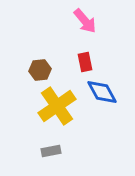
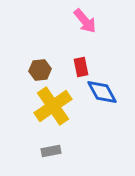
red rectangle: moved 4 px left, 5 px down
yellow cross: moved 4 px left
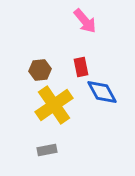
yellow cross: moved 1 px right, 1 px up
gray rectangle: moved 4 px left, 1 px up
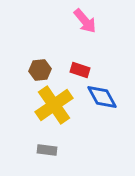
red rectangle: moved 1 px left, 3 px down; rotated 60 degrees counterclockwise
blue diamond: moved 5 px down
gray rectangle: rotated 18 degrees clockwise
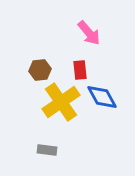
pink arrow: moved 4 px right, 12 px down
red rectangle: rotated 66 degrees clockwise
yellow cross: moved 7 px right, 3 px up
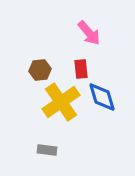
red rectangle: moved 1 px right, 1 px up
blue diamond: rotated 12 degrees clockwise
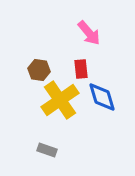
brown hexagon: moved 1 px left; rotated 15 degrees clockwise
yellow cross: moved 1 px left, 2 px up
gray rectangle: rotated 12 degrees clockwise
